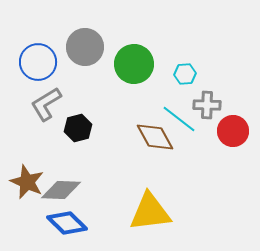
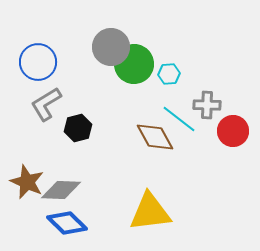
gray circle: moved 26 px right
cyan hexagon: moved 16 px left
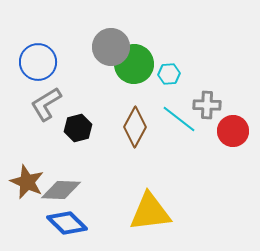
brown diamond: moved 20 px left, 10 px up; rotated 57 degrees clockwise
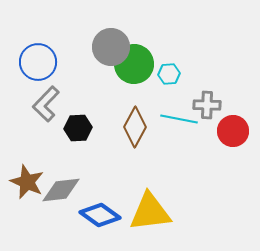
gray L-shape: rotated 15 degrees counterclockwise
cyan line: rotated 27 degrees counterclockwise
black hexagon: rotated 12 degrees clockwise
gray diamond: rotated 9 degrees counterclockwise
blue diamond: moved 33 px right, 8 px up; rotated 9 degrees counterclockwise
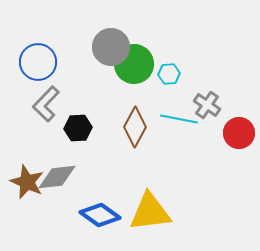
gray cross: rotated 32 degrees clockwise
red circle: moved 6 px right, 2 px down
gray diamond: moved 4 px left, 13 px up
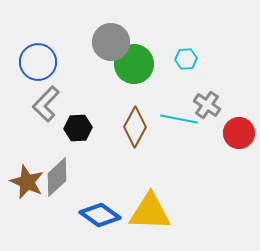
gray circle: moved 5 px up
cyan hexagon: moved 17 px right, 15 px up
gray diamond: rotated 36 degrees counterclockwise
yellow triangle: rotated 9 degrees clockwise
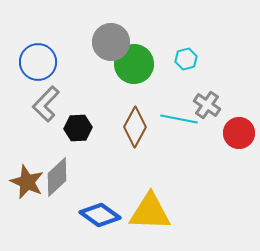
cyan hexagon: rotated 10 degrees counterclockwise
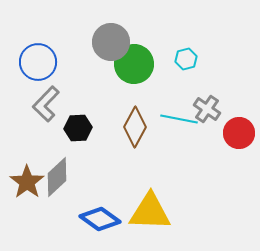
gray cross: moved 4 px down
brown star: rotated 12 degrees clockwise
blue diamond: moved 4 px down
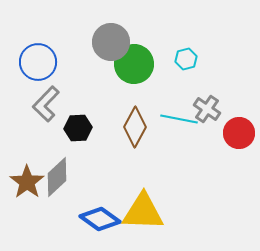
yellow triangle: moved 7 px left
